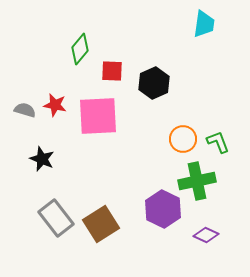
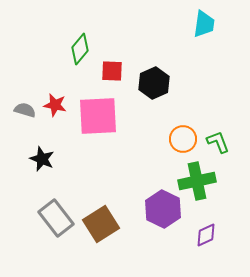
purple diamond: rotated 50 degrees counterclockwise
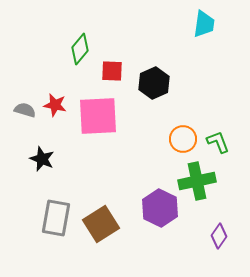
purple hexagon: moved 3 px left, 1 px up
gray rectangle: rotated 48 degrees clockwise
purple diamond: moved 13 px right, 1 px down; rotated 30 degrees counterclockwise
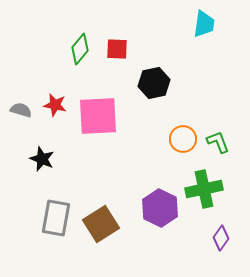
red square: moved 5 px right, 22 px up
black hexagon: rotated 12 degrees clockwise
gray semicircle: moved 4 px left
green cross: moved 7 px right, 8 px down
purple diamond: moved 2 px right, 2 px down
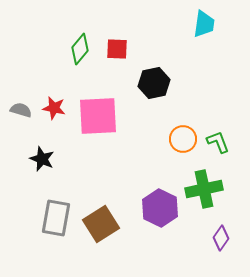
red star: moved 1 px left, 3 px down
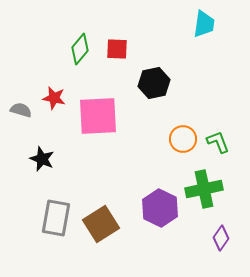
red star: moved 10 px up
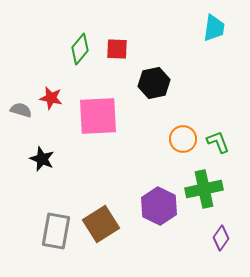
cyan trapezoid: moved 10 px right, 4 px down
red star: moved 3 px left
purple hexagon: moved 1 px left, 2 px up
gray rectangle: moved 13 px down
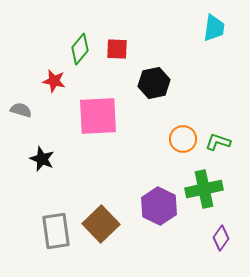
red star: moved 3 px right, 17 px up
green L-shape: rotated 50 degrees counterclockwise
brown square: rotated 12 degrees counterclockwise
gray rectangle: rotated 18 degrees counterclockwise
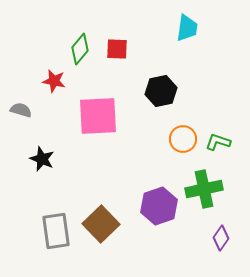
cyan trapezoid: moved 27 px left
black hexagon: moved 7 px right, 8 px down
purple hexagon: rotated 15 degrees clockwise
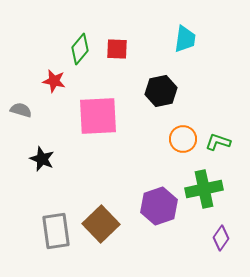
cyan trapezoid: moved 2 px left, 11 px down
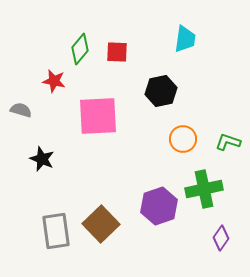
red square: moved 3 px down
green L-shape: moved 10 px right
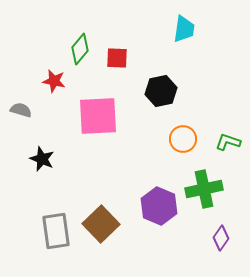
cyan trapezoid: moved 1 px left, 10 px up
red square: moved 6 px down
purple hexagon: rotated 18 degrees counterclockwise
